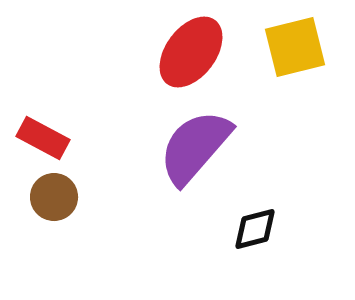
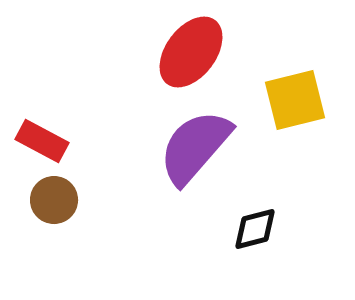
yellow square: moved 53 px down
red rectangle: moved 1 px left, 3 px down
brown circle: moved 3 px down
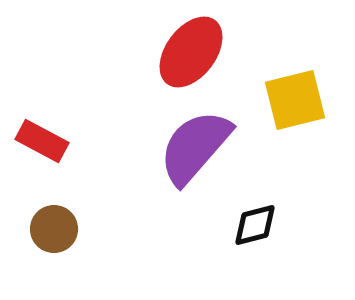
brown circle: moved 29 px down
black diamond: moved 4 px up
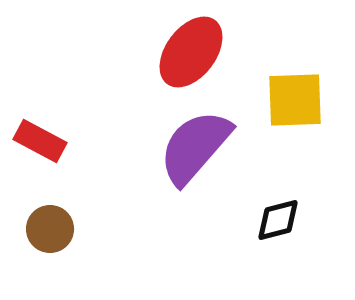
yellow square: rotated 12 degrees clockwise
red rectangle: moved 2 px left
black diamond: moved 23 px right, 5 px up
brown circle: moved 4 px left
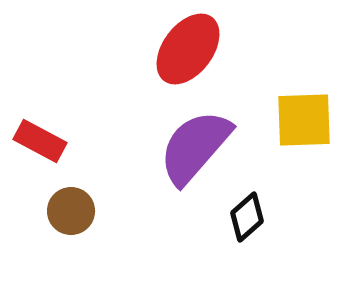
red ellipse: moved 3 px left, 3 px up
yellow square: moved 9 px right, 20 px down
black diamond: moved 31 px left, 3 px up; rotated 27 degrees counterclockwise
brown circle: moved 21 px right, 18 px up
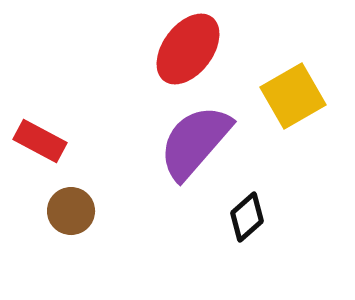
yellow square: moved 11 px left, 24 px up; rotated 28 degrees counterclockwise
purple semicircle: moved 5 px up
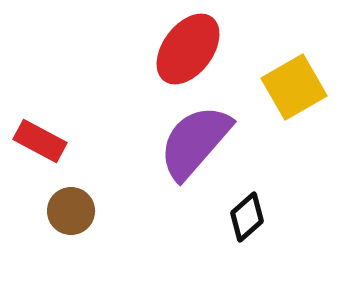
yellow square: moved 1 px right, 9 px up
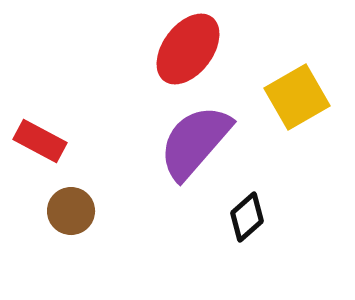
yellow square: moved 3 px right, 10 px down
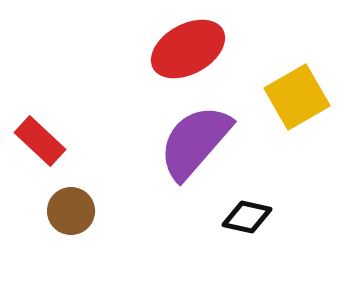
red ellipse: rotated 24 degrees clockwise
red rectangle: rotated 15 degrees clockwise
black diamond: rotated 54 degrees clockwise
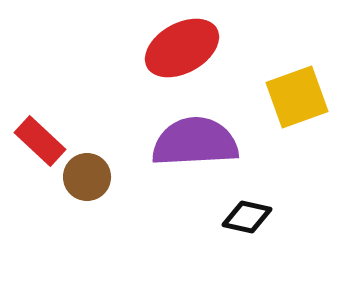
red ellipse: moved 6 px left, 1 px up
yellow square: rotated 10 degrees clockwise
purple semicircle: rotated 46 degrees clockwise
brown circle: moved 16 px right, 34 px up
